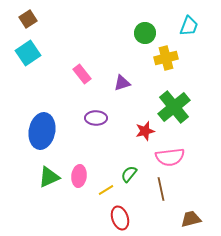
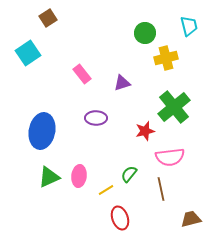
brown square: moved 20 px right, 1 px up
cyan trapezoid: rotated 35 degrees counterclockwise
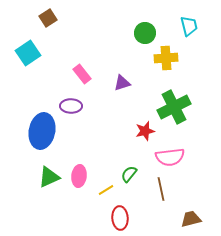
yellow cross: rotated 10 degrees clockwise
green cross: rotated 12 degrees clockwise
purple ellipse: moved 25 px left, 12 px up
red ellipse: rotated 15 degrees clockwise
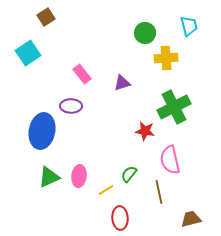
brown square: moved 2 px left, 1 px up
red star: rotated 24 degrees clockwise
pink semicircle: moved 3 px down; rotated 84 degrees clockwise
brown line: moved 2 px left, 3 px down
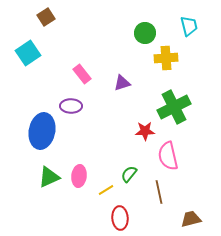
red star: rotated 12 degrees counterclockwise
pink semicircle: moved 2 px left, 4 px up
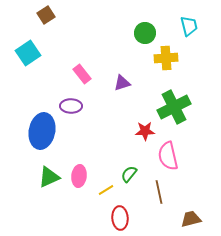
brown square: moved 2 px up
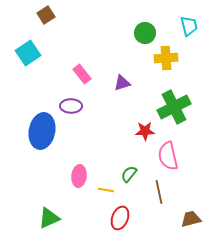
green triangle: moved 41 px down
yellow line: rotated 42 degrees clockwise
red ellipse: rotated 25 degrees clockwise
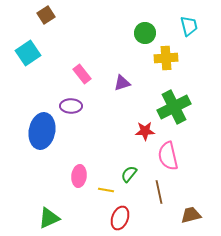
brown trapezoid: moved 4 px up
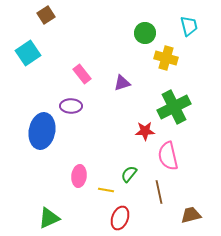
yellow cross: rotated 20 degrees clockwise
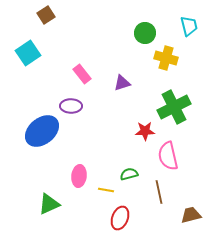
blue ellipse: rotated 40 degrees clockwise
green semicircle: rotated 36 degrees clockwise
green triangle: moved 14 px up
